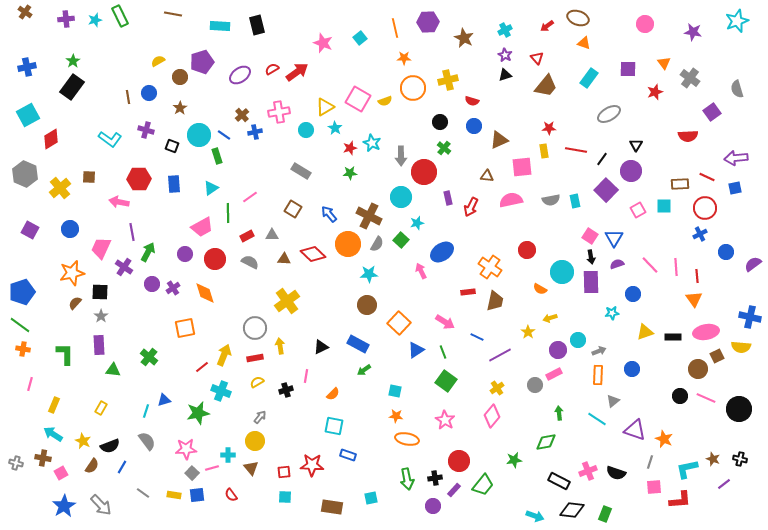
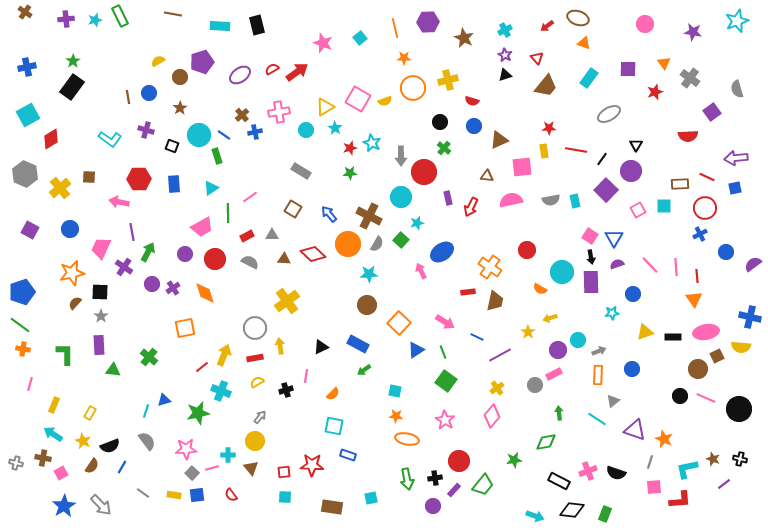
yellow rectangle at (101, 408): moved 11 px left, 5 px down
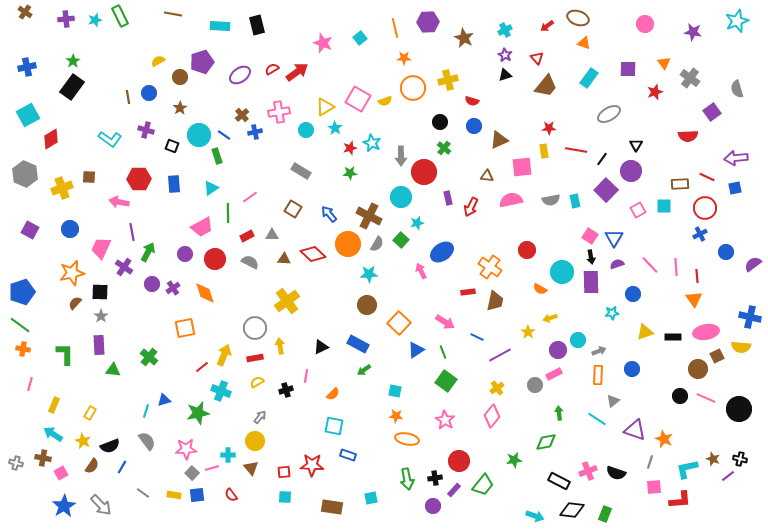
yellow cross at (60, 188): moved 2 px right; rotated 20 degrees clockwise
purple line at (724, 484): moved 4 px right, 8 px up
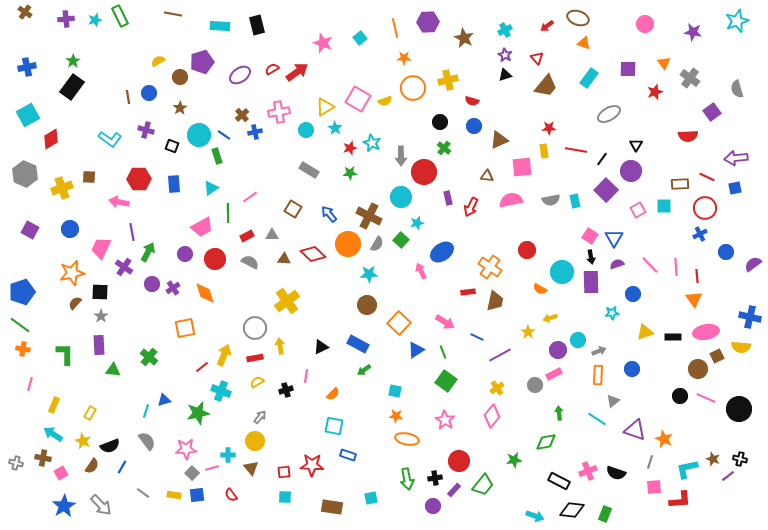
gray rectangle at (301, 171): moved 8 px right, 1 px up
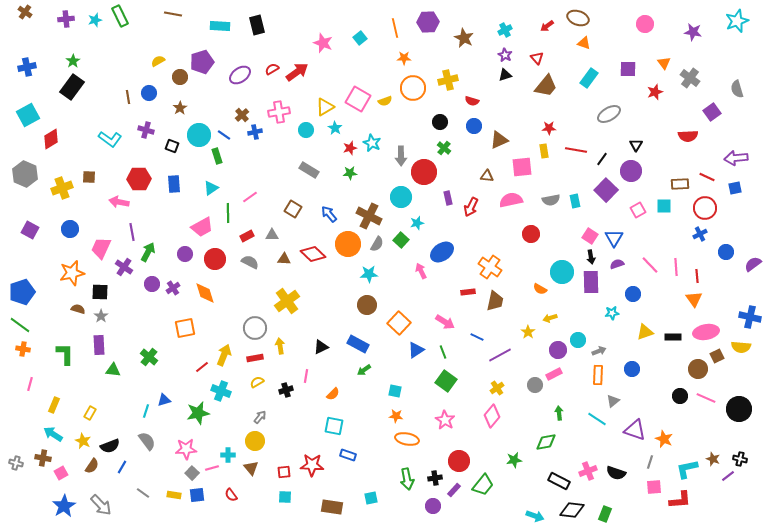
red circle at (527, 250): moved 4 px right, 16 px up
brown semicircle at (75, 303): moved 3 px right, 6 px down; rotated 64 degrees clockwise
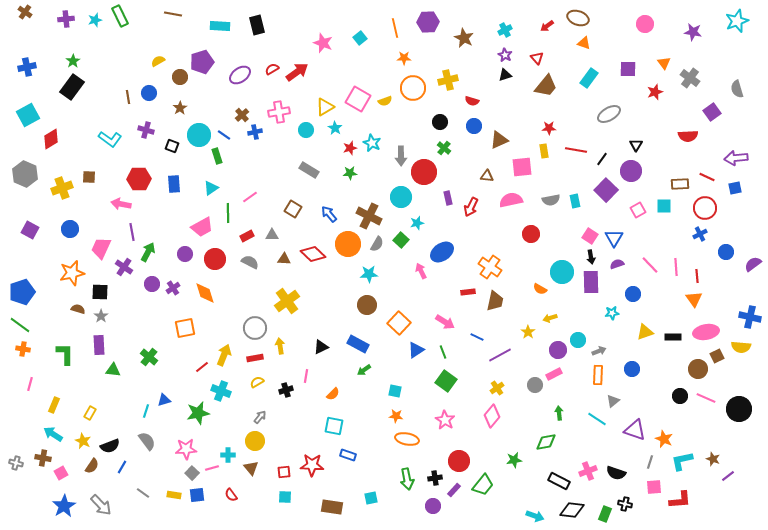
pink arrow at (119, 202): moved 2 px right, 2 px down
black cross at (740, 459): moved 115 px left, 45 px down
cyan L-shape at (687, 469): moved 5 px left, 8 px up
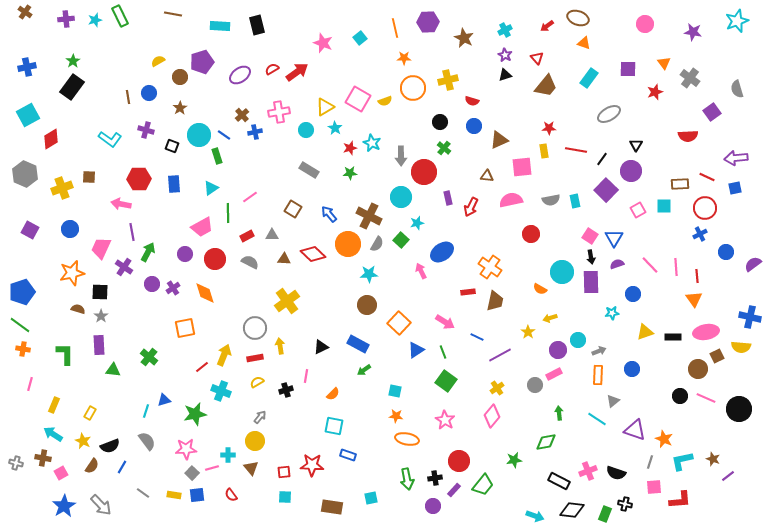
green star at (198, 413): moved 3 px left, 1 px down
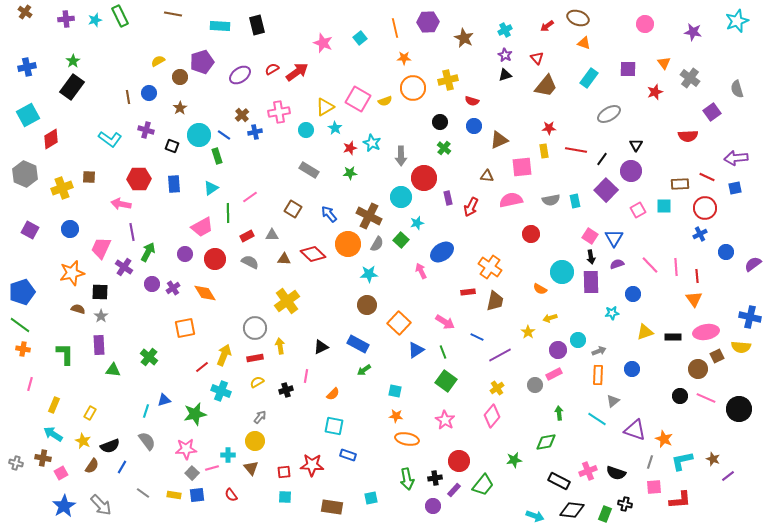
red circle at (424, 172): moved 6 px down
orange diamond at (205, 293): rotated 15 degrees counterclockwise
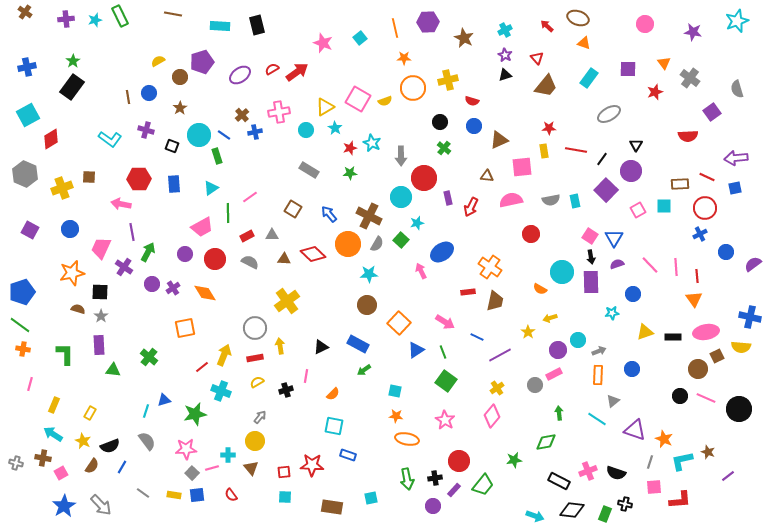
red arrow at (547, 26): rotated 80 degrees clockwise
brown star at (713, 459): moved 5 px left, 7 px up
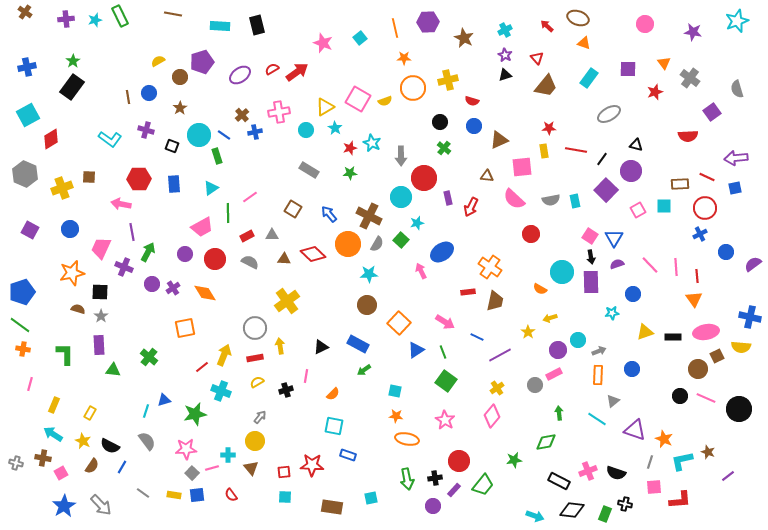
black triangle at (636, 145): rotated 48 degrees counterclockwise
pink semicircle at (511, 200): moved 3 px right, 1 px up; rotated 125 degrees counterclockwise
purple cross at (124, 267): rotated 12 degrees counterclockwise
black semicircle at (110, 446): rotated 48 degrees clockwise
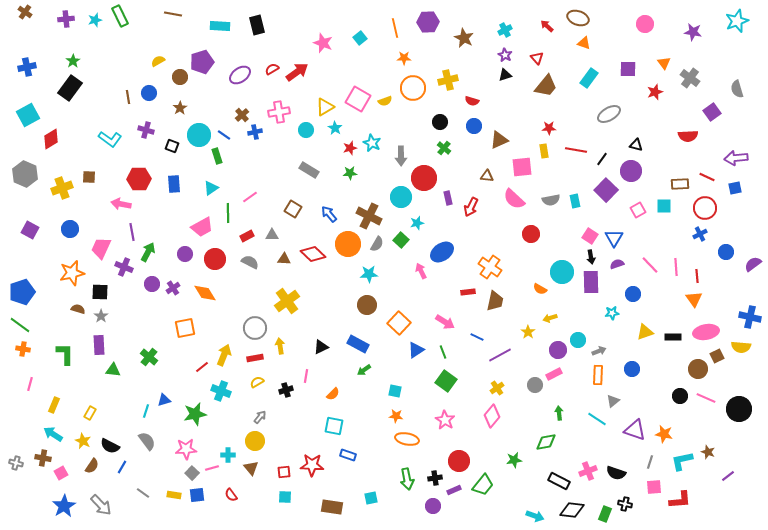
black rectangle at (72, 87): moved 2 px left, 1 px down
orange star at (664, 439): moved 5 px up; rotated 12 degrees counterclockwise
purple rectangle at (454, 490): rotated 24 degrees clockwise
